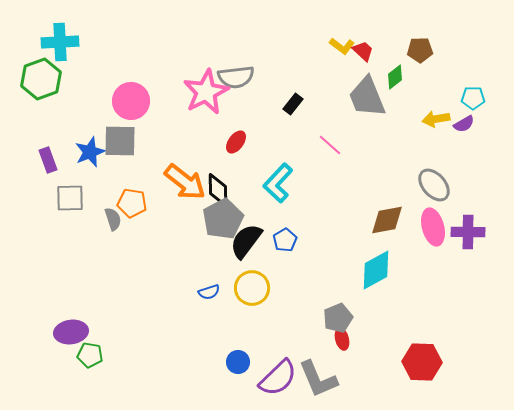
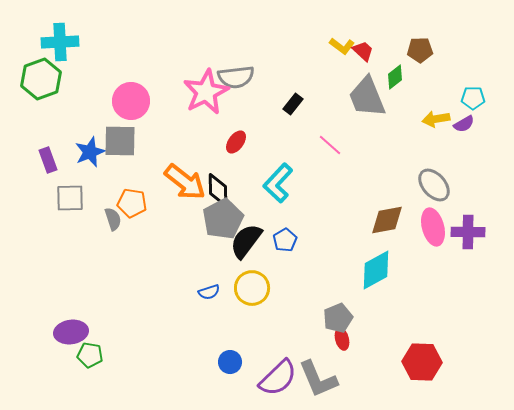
blue circle at (238, 362): moved 8 px left
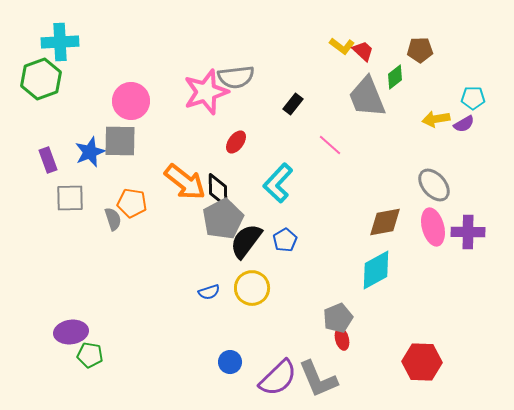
pink star at (206, 92): rotated 9 degrees clockwise
brown diamond at (387, 220): moved 2 px left, 2 px down
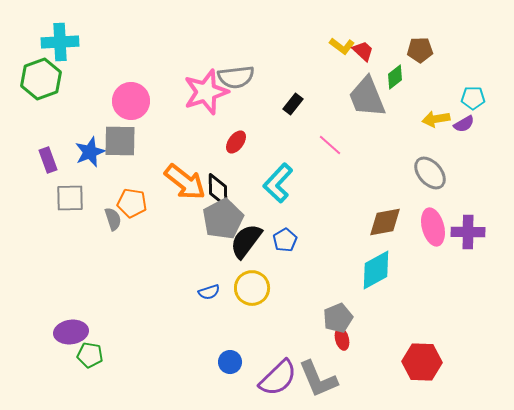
gray ellipse at (434, 185): moved 4 px left, 12 px up
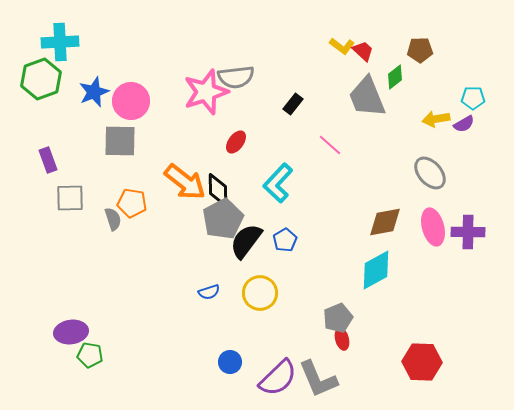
blue star at (90, 152): moved 4 px right, 60 px up
yellow circle at (252, 288): moved 8 px right, 5 px down
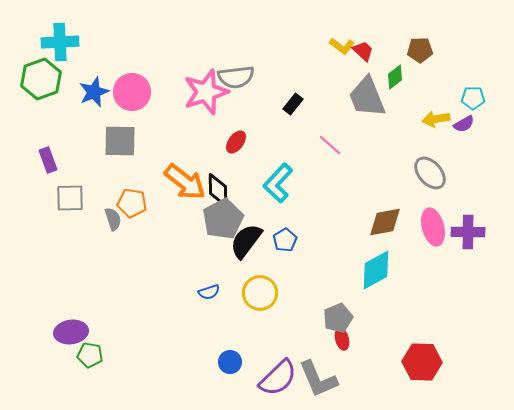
pink circle at (131, 101): moved 1 px right, 9 px up
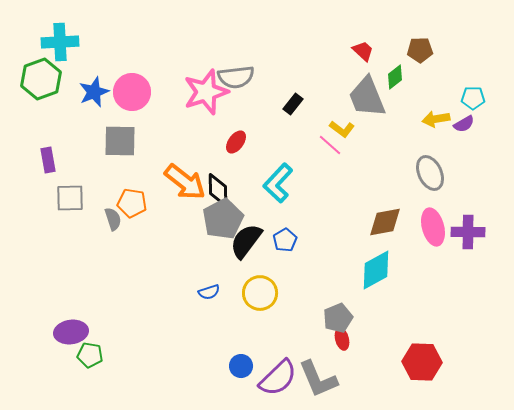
yellow L-shape at (342, 46): moved 83 px down
purple rectangle at (48, 160): rotated 10 degrees clockwise
gray ellipse at (430, 173): rotated 16 degrees clockwise
blue circle at (230, 362): moved 11 px right, 4 px down
